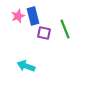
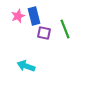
blue rectangle: moved 1 px right
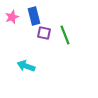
pink star: moved 6 px left, 1 px down
green line: moved 6 px down
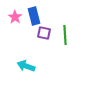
pink star: moved 3 px right; rotated 16 degrees counterclockwise
green line: rotated 18 degrees clockwise
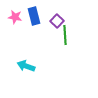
pink star: rotated 24 degrees counterclockwise
purple square: moved 13 px right, 12 px up; rotated 32 degrees clockwise
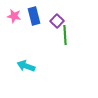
pink star: moved 1 px left, 1 px up
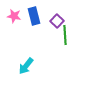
cyan arrow: rotated 72 degrees counterclockwise
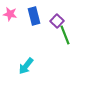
pink star: moved 4 px left, 2 px up
green line: rotated 18 degrees counterclockwise
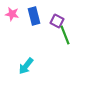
pink star: moved 2 px right
purple square: rotated 16 degrees counterclockwise
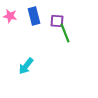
pink star: moved 2 px left, 2 px down
purple square: rotated 24 degrees counterclockwise
green line: moved 2 px up
